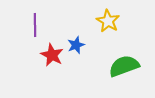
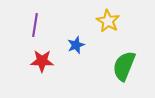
purple line: rotated 10 degrees clockwise
red star: moved 10 px left, 6 px down; rotated 25 degrees counterclockwise
green semicircle: rotated 48 degrees counterclockwise
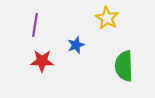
yellow star: moved 1 px left, 3 px up
green semicircle: rotated 24 degrees counterclockwise
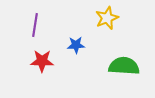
yellow star: rotated 20 degrees clockwise
blue star: rotated 18 degrees clockwise
green semicircle: rotated 96 degrees clockwise
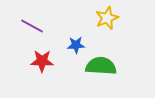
purple line: moved 3 px left, 1 px down; rotated 70 degrees counterclockwise
green semicircle: moved 23 px left
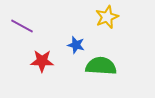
yellow star: moved 1 px up
purple line: moved 10 px left
blue star: rotated 18 degrees clockwise
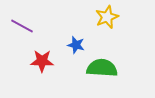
green semicircle: moved 1 px right, 2 px down
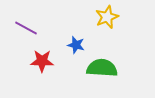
purple line: moved 4 px right, 2 px down
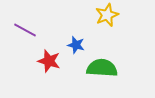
yellow star: moved 2 px up
purple line: moved 1 px left, 2 px down
red star: moved 7 px right; rotated 15 degrees clockwise
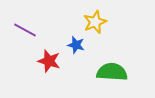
yellow star: moved 12 px left, 7 px down
green semicircle: moved 10 px right, 4 px down
